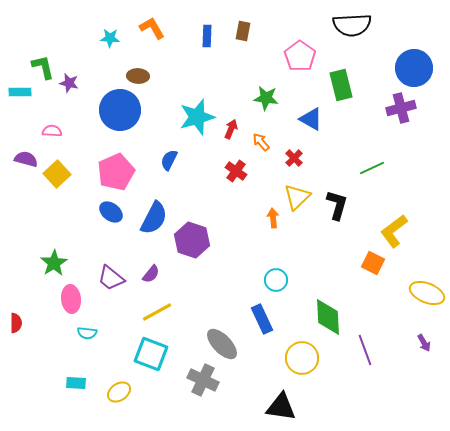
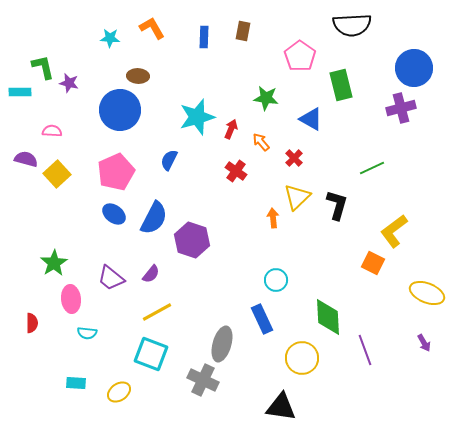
blue rectangle at (207, 36): moved 3 px left, 1 px down
blue ellipse at (111, 212): moved 3 px right, 2 px down
red semicircle at (16, 323): moved 16 px right
gray ellipse at (222, 344): rotated 60 degrees clockwise
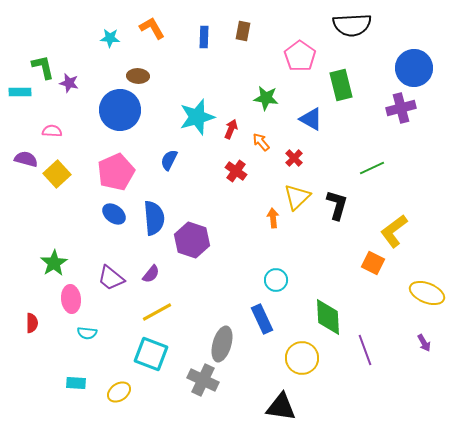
blue semicircle at (154, 218): rotated 32 degrees counterclockwise
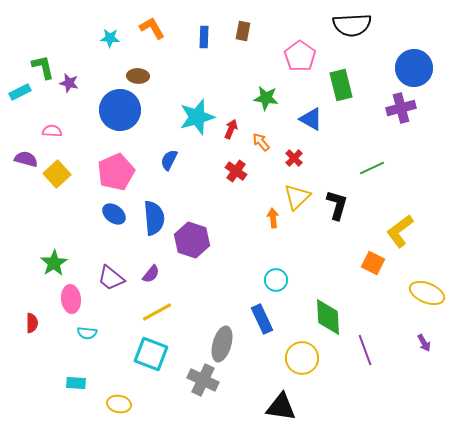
cyan rectangle at (20, 92): rotated 25 degrees counterclockwise
yellow L-shape at (394, 231): moved 6 px right
yellow ellipse at (119, 392): moved 12 px down; rotated 45 degrees clockwise
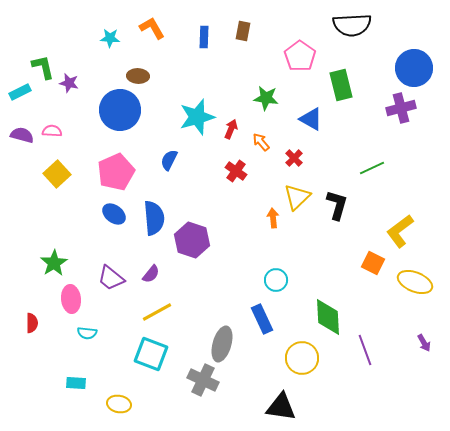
purple semicircle at (26, 159): moved 4 px left, 24 px up
yellow ellipse at (427, 293): moved 12 px left, 11 px up
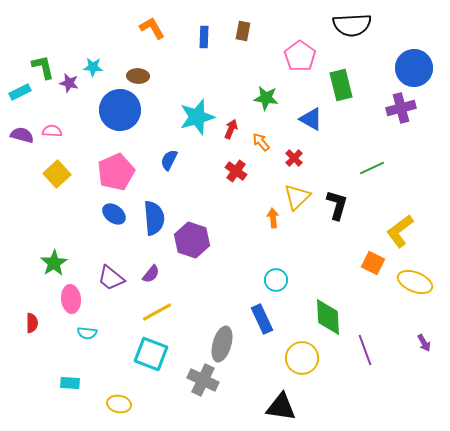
cyan star at (110, 38): moved 17 px left, 29 px down
cyan rectangle at (76, 383): moved 6 px left
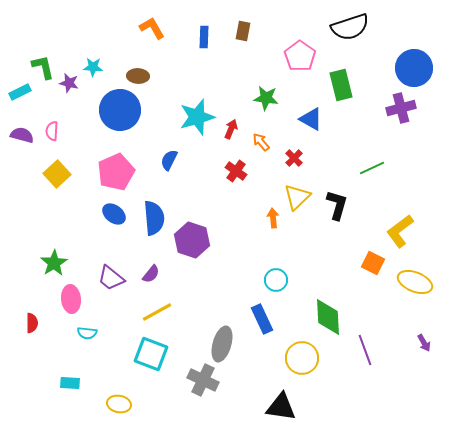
black semicircle at (352, 25): moved 2 px left, 2 px down; rotated 15 degrees counterclockwise
pink semicircle at (52, 131): rotated 90 degrees counterclockwise
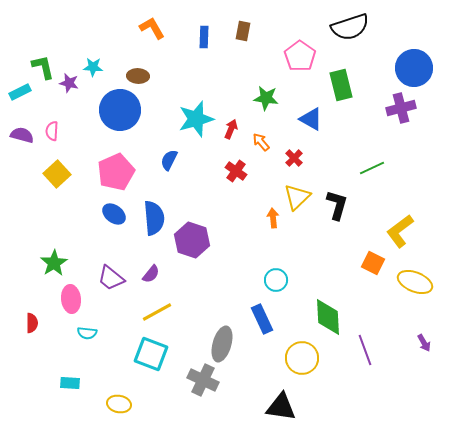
cyan star at (197, 117): moved 1 px left, 2 px down
